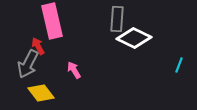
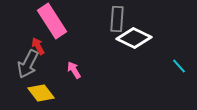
pink rectangle: rotated 20 degrees counterclockwise
cyan line: moved 1 px down; rotated 63 degrees counterclockwise
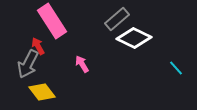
gray rectangle: rotated 45 degrees clockwise
cyan line: moved 3 px left, 2 px down
pink arrow: moved 8 px right, 6 px up
yellow diamond: moved 1 px right, 1 px up
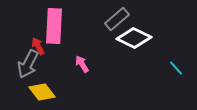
pink rectangle: moved 2 px right, 5 px down; rotated 36 degrees clockwise
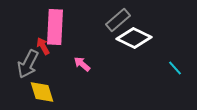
gray rectangle: moved 1 px right, 1 px down
pink rectangle: moved 1 px right, 1 px down
red arrow: moved 5 px right
pink arrow: rotated 18 degrees counterclockwise
cyan line: moved 1 px left
yellow diamond: rotated 20 degrees clockwise
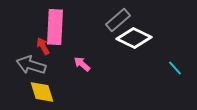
gray arrow: moved 3 px right, 1 px down; rotated 80 degrees clockwise
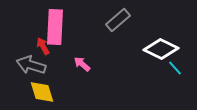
white diamond: moved 27 px right, 11 px down
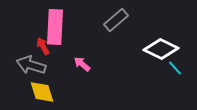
gray rectangle: moved 2 px left
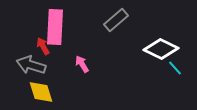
pink arrow: rotated 18 degrees clockwise
yellow diamond: moved 1 px left
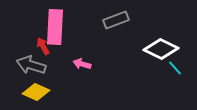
gray rectangle: rotated 20 degrees clockwise
pink arrow: rotated 42 degrees counterclockwise
yellow diamond: moved 5 px left; rotated 48 degrees counterclockwise
